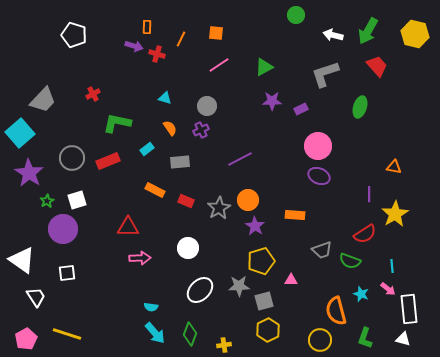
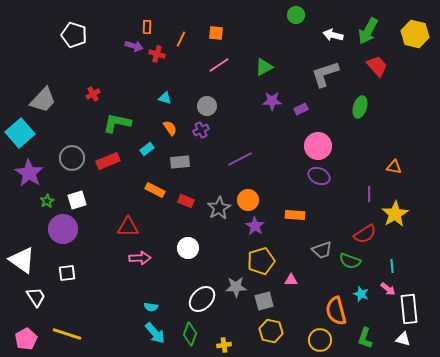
gray star at (239, 286): moved 3 px left, 1 px down
white ellipse at (200, 290): moved 2 px right, 9 px down
yellow hexagon at (268, 330): moved 3 px right, 1 px down; rotated 20 degrees counterclockwise
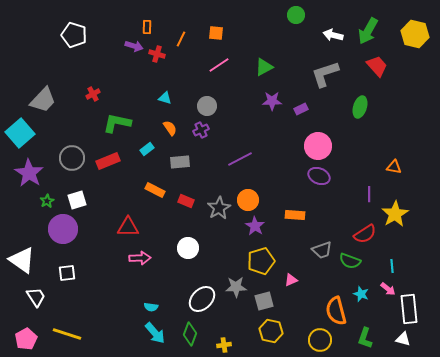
pink triangle at (291, 280): rotated 24 degrees counterclockwise
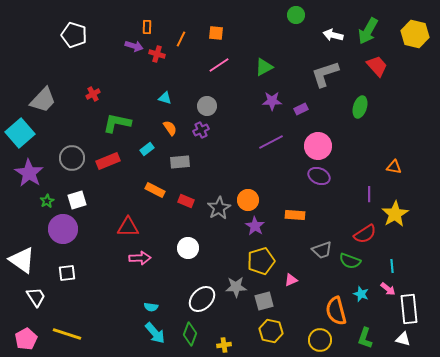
purple line at (240, 159): moved 31 px right, 17 px up
